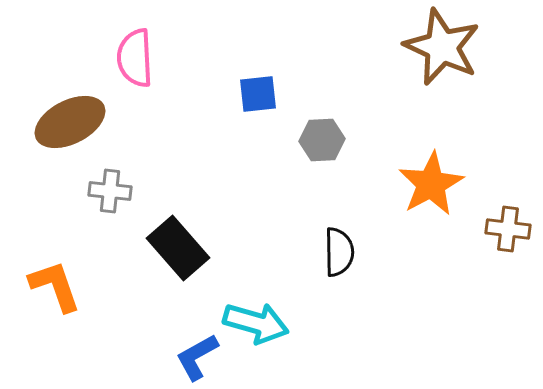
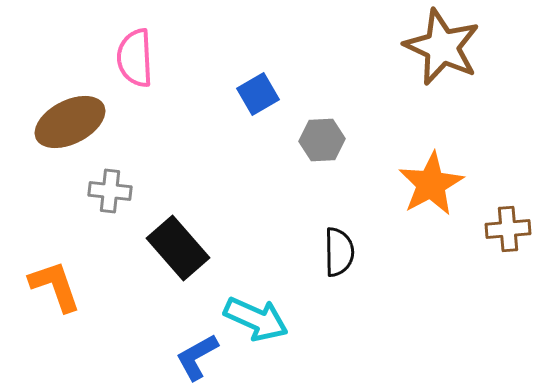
blue square: rotated 24 degrees counterclockwise
brown cross: rotated 12 degrees counterclockwise
cyan arrow: moved 4 px up; rotated 8 degrees clockwise
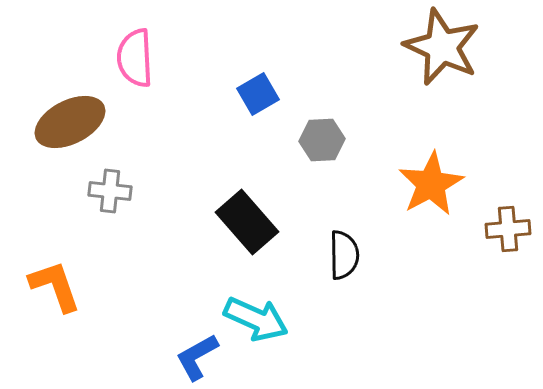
black rectangle: moved 69 px right, 26 px up
black semicircle: moved 5 px right, 3 px down
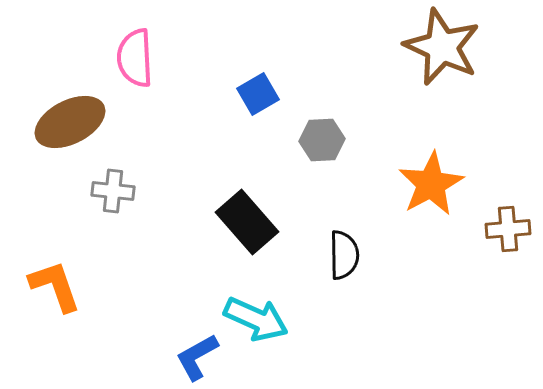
gray cross: moved 3 px right
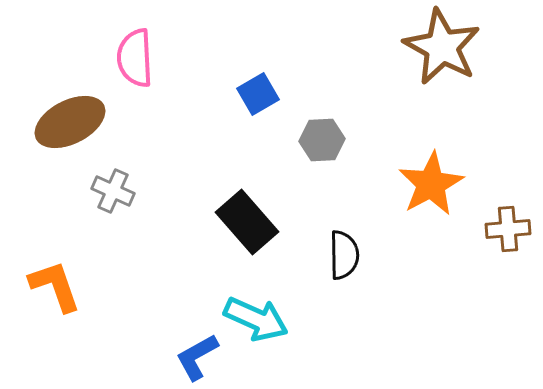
brown star: rotated 4 degrees clockwise
gray cross: rotated 18 degrees clockwise
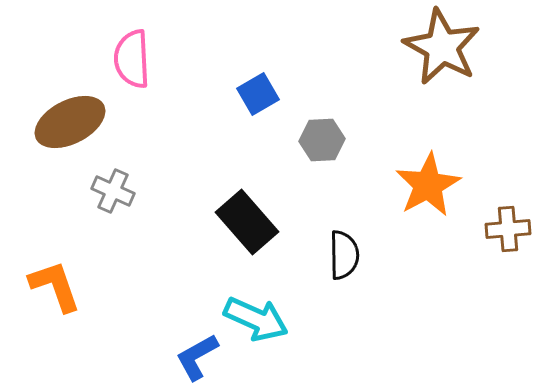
pink semicircle: moved 3 px left, 1 px down
orange star: moved 3 px left, 1 px down
